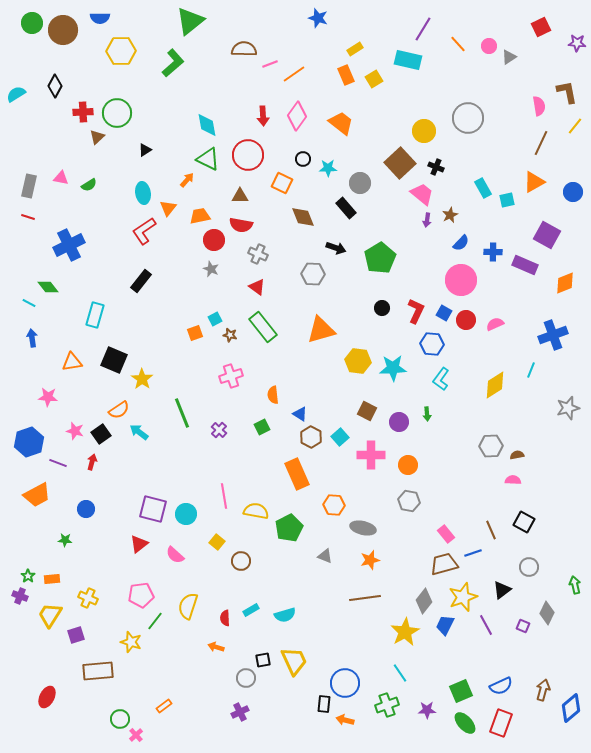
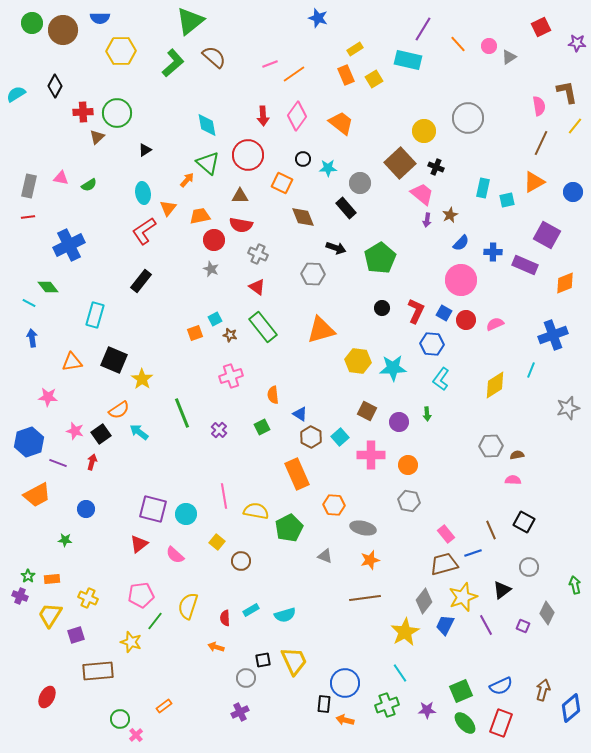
brown semicircle at (244, 49): moved 30 px left, 8 px down; rotated 40 degrees clockwise
green triangle at (208, 159): moved 4 px down; rotated 15 degrees clockwise
cyan rectangle at (483, 188): rotated 42 degrees clockwise
red line at (28, 217): rotated 24 degrees counterclockwise
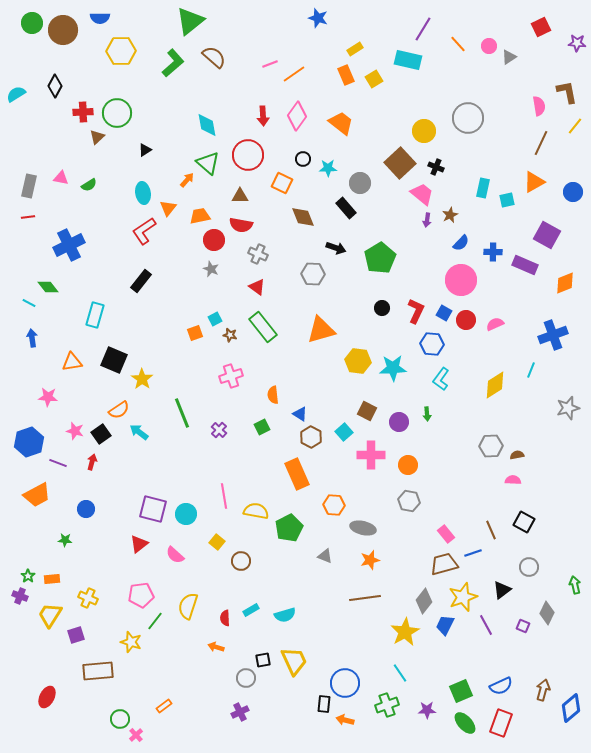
cyan square at (340, 437): moved 4 px right, 5 px up
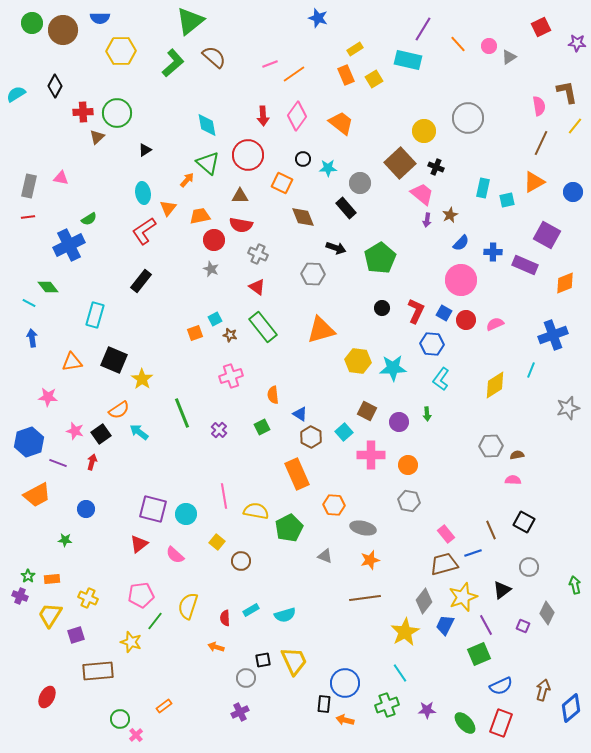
green semicircle at (89, 185): moved 34 px down
green square at (461, 691): moved 18 px right, 37 px up
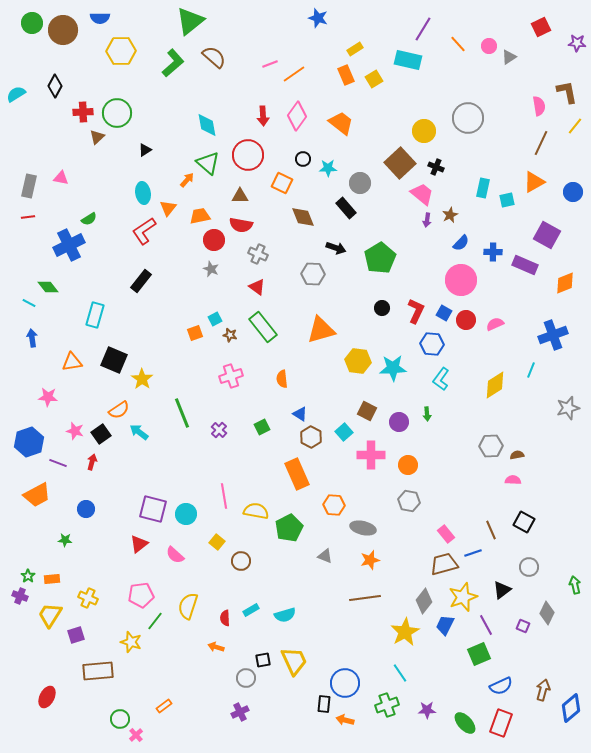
orange semicircle at (273, 395): moved 9 px right, 16 px up
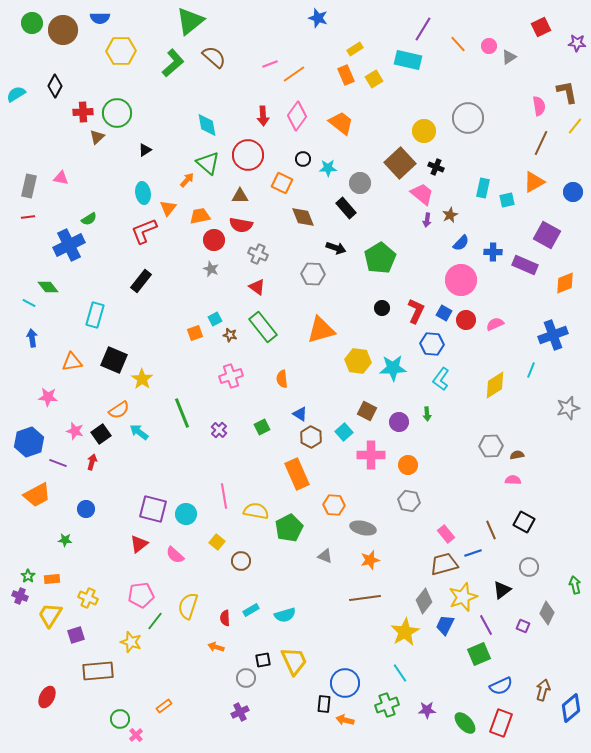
red L-shape at (144, 231): rotated 12 degrees clockwise
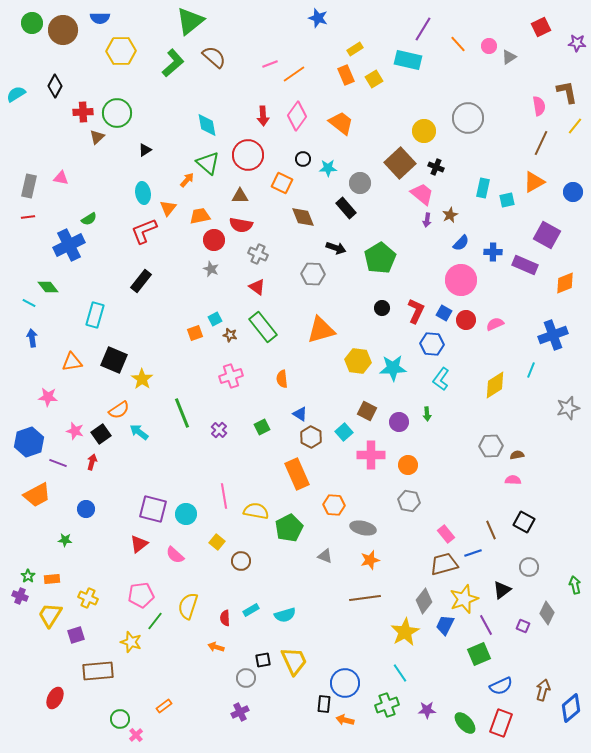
yellow star at (463, 597): moved 1 px right, 2 px down
red ellipse at (47, 697): moved 8 px right, 1 px down
